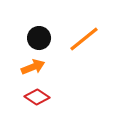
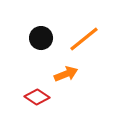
black circle: moved 2 px right
orange arrow: moved 33 px right, 7 px down
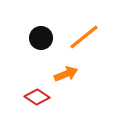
orange line: moved 2 px up
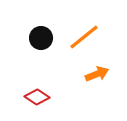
orange arrow: moved 31 px right
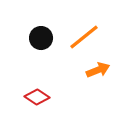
orange arrow: moved 1 px right, 4 px up
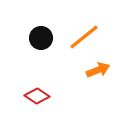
red diamond: moved 1 px up
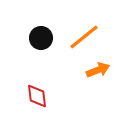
red diamond: rotated 50 degrees clockwise
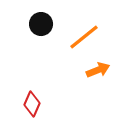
black circle: moved 14 px up
red diamond: moved 5 px left, 8 px down; rotated 30 degrees clockwise
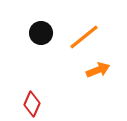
black circle: moved 9 px down
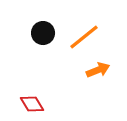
black circle: moved 2 px right
red diamond: rotated 55 degrees counterclockwise
